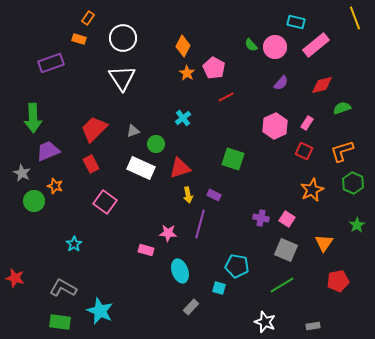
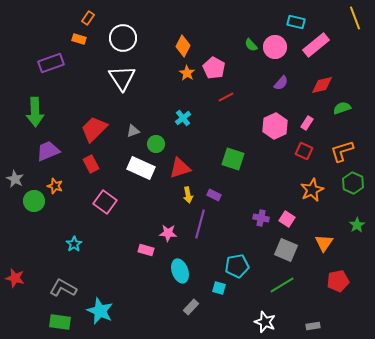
green arrow at (33, 118): moved 2 px right, 6 px up
gray star at (22, 173): moved 7 px left, 6 px down
cyan pentagon at (237, 266): rotated 20 degrees counterclockwise
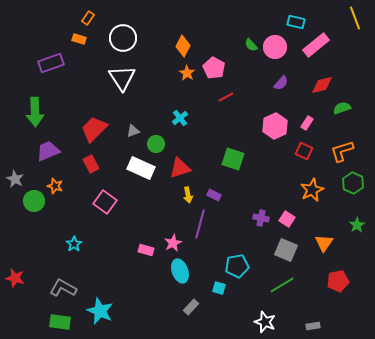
cyan cross at (183, 118): moved 3 px left
pink star at (168, 233): moved 5 px right, 10 px down; rotated 30 degrees counterclockwise
